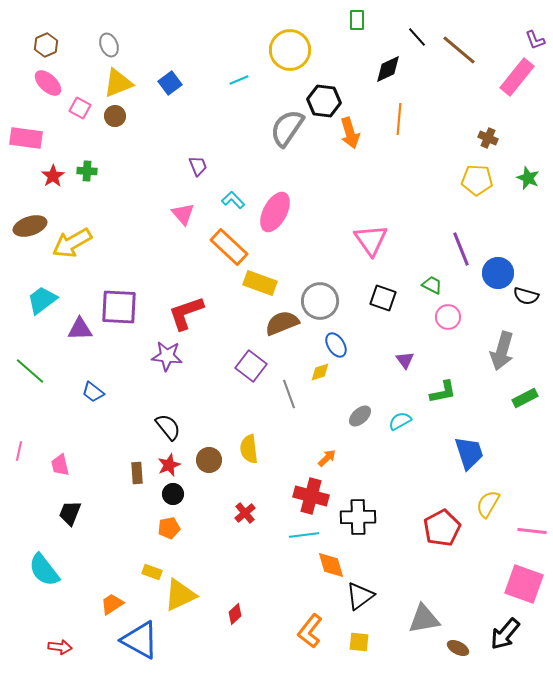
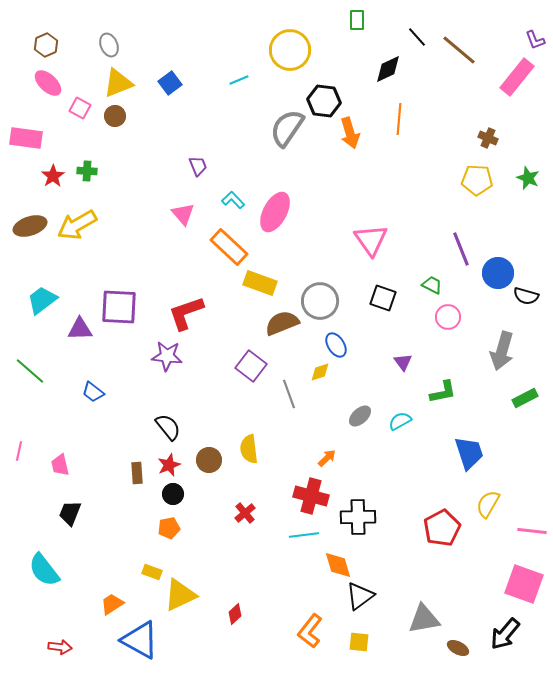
yellow arrow at (72, 243): moved 5 px right, 18 px up
purple triangle at (405, 360): moved 2 px left, 2 px down
orange diamond at (331, 565): moved 7 px right
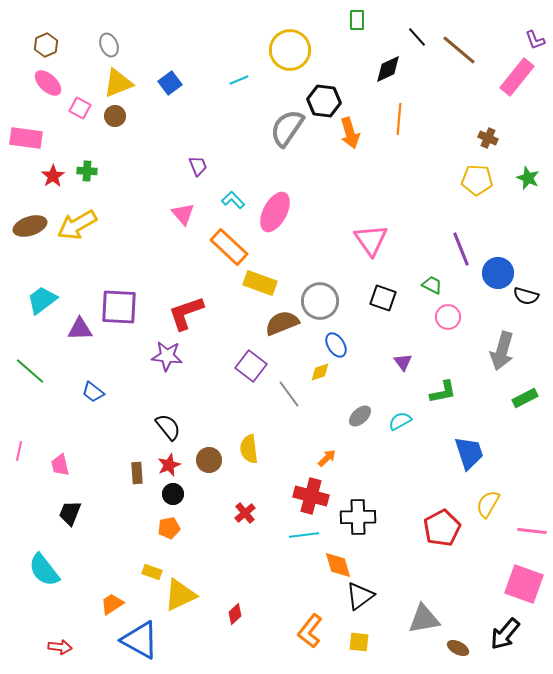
gray line at (289, 394): rotated 16 degrees counterclockwise
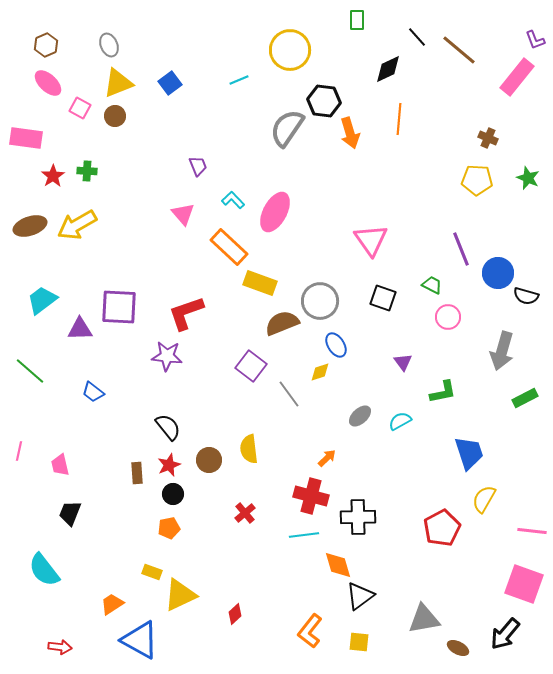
yellow semicircle at (488, 504): moved 4 px left, 5 px up
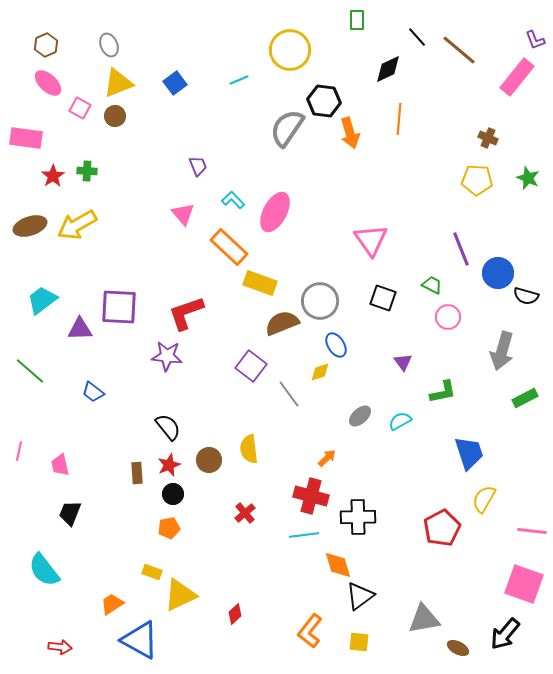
blue square at (170, 83): moved 5 px right
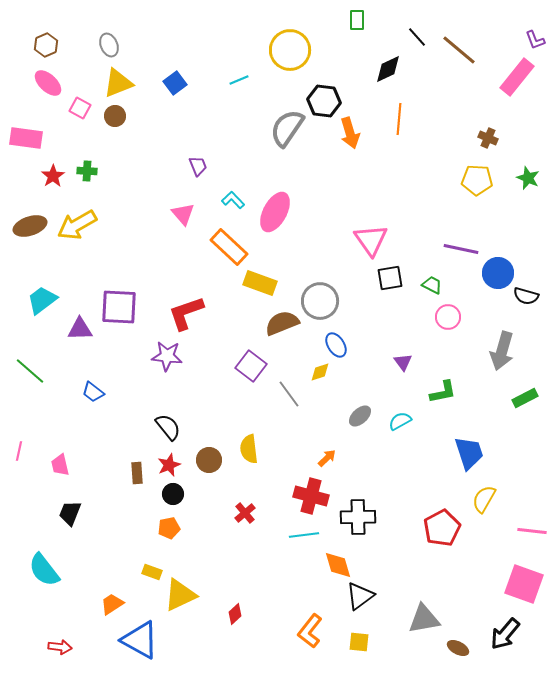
purple line at (461, 249): rotated 56 degrees counterclockwise
black square at (383, 298): moved 7 px right, 20 px up; rotated 28 degrees counterclockwise
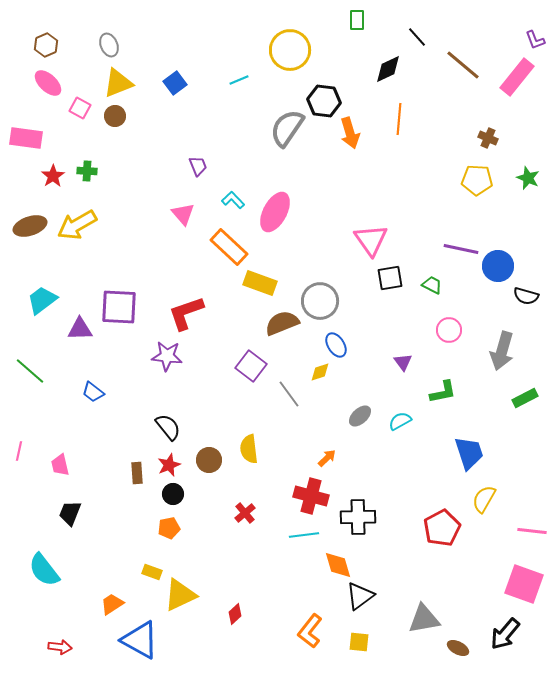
brown line at (459, 50): moved 4 px right, 15 px down
blue circle at (498, 273): moved 7 px up
pink circle at (448, 317): moved 1 px right, 13 px down
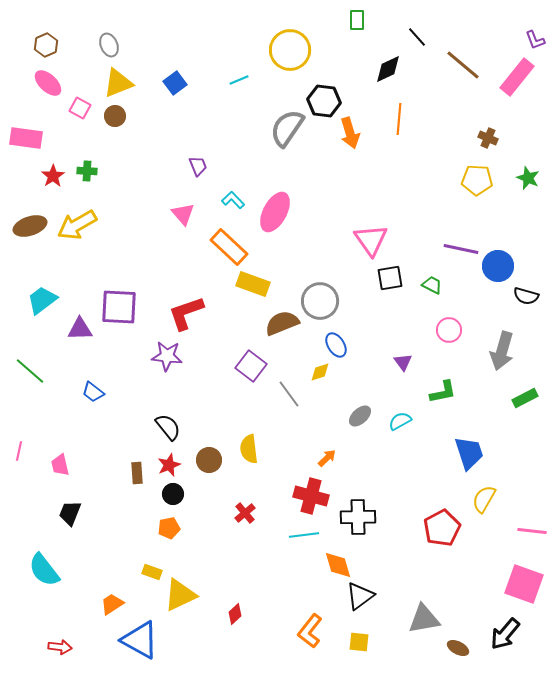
yellow rectangle at (260, 283): moved 7 px left, 1 px down
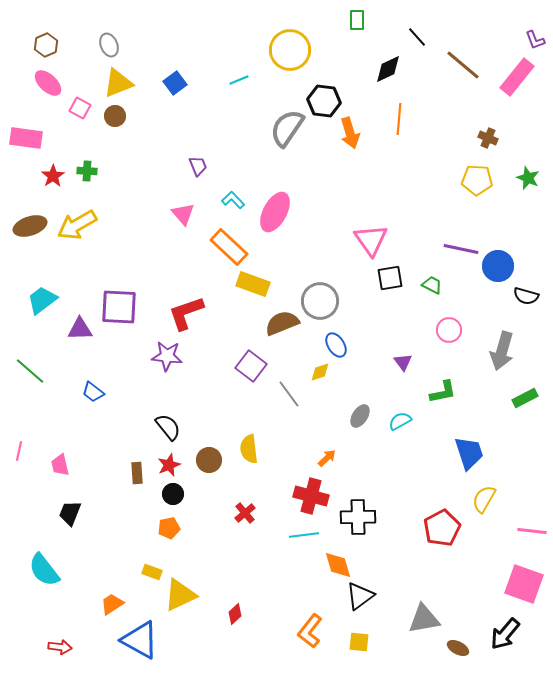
gray ellipse at (360, 416): rotated 15 degrees counterclockwise
